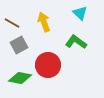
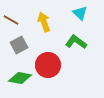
brown line: moved 1 px left, 3 px up
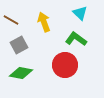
green L-shape: moved 3 px up
red circle: moved 17 px right
green diamond: moved 1 px right, 5 px up
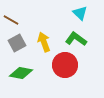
yellow arrow: moved 20 px down
gray square: moved 2 px left, 2 px up
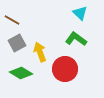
brown line: moved 1 px right
yellow arrow: moved 4 px left, 10 px down
red circle: moved 4 px down
green diamond: rotated 20 degrees clockwise
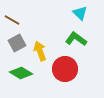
yellow arrow: moved 1 px up
